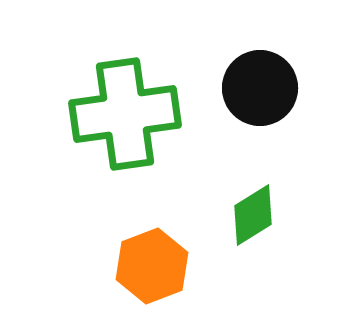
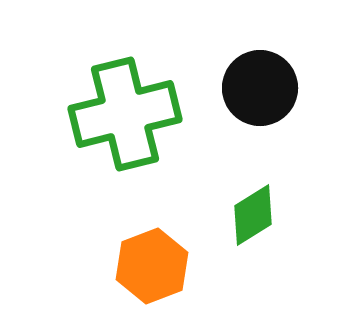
green cross: rotated 6 degrees counterclockwise
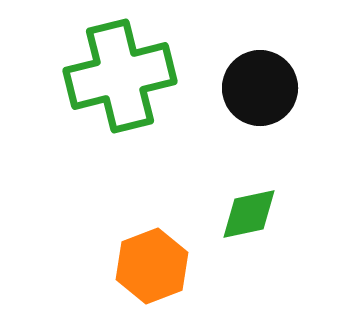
green cross: moved 5 px left, 38 px up
green diamond: moved 4 px left, 1 px up; rotated 20 degrees clockwise
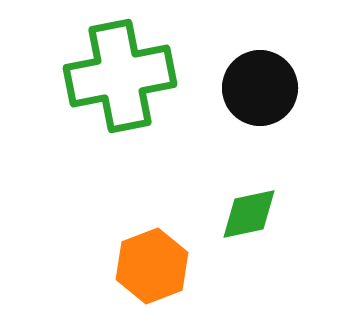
green cross: rotated 3 degrees clockwise
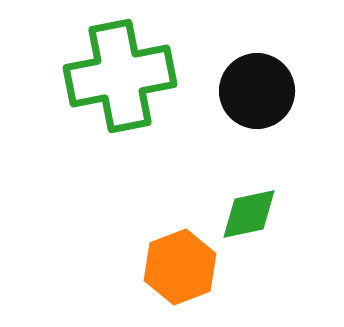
black circle: moved 3 px left, 3 px down
orange hexagon: moved 28 px right, 1 px down
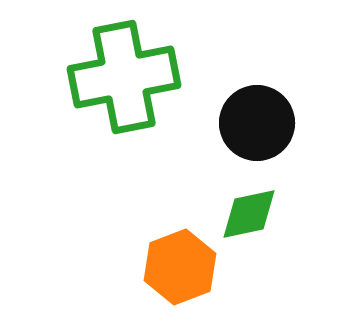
green cross: moved 4 px right, 1 px down
black circle: moved 32 px down
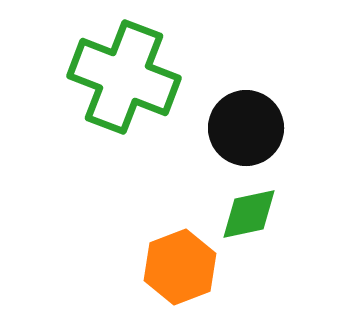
green cross: rotated 32 degrees clockwise
black circle: moved 11 px left, 5 px down
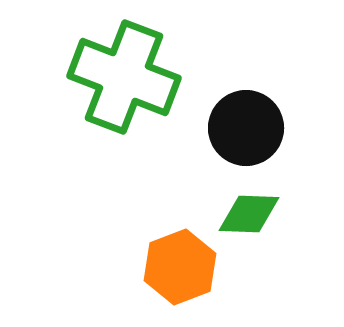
green diamond: rotated 14 degrees clockwise
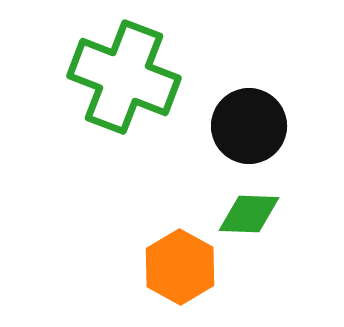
black circle: moved 3 px right, 2 px up
orange hexagon: rotated 10 degrees counterclockwise
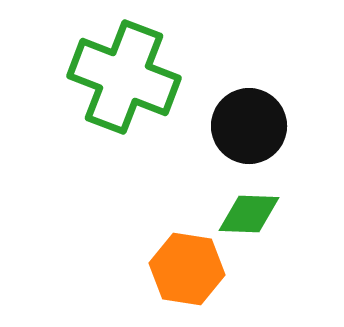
orange hexagon: moved 7 px right, 2 px down; rotated 20 degrees counterclockwise
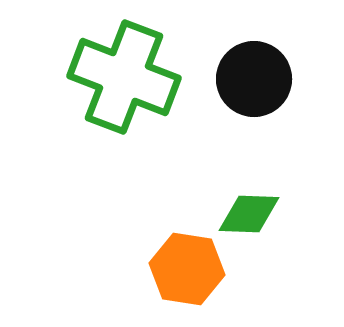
black circle: moved 5 px right, 47 px up
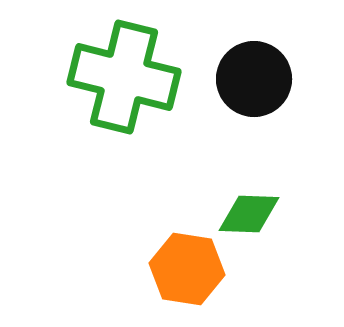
green cross: rotated 7 degrees counterclockwise
